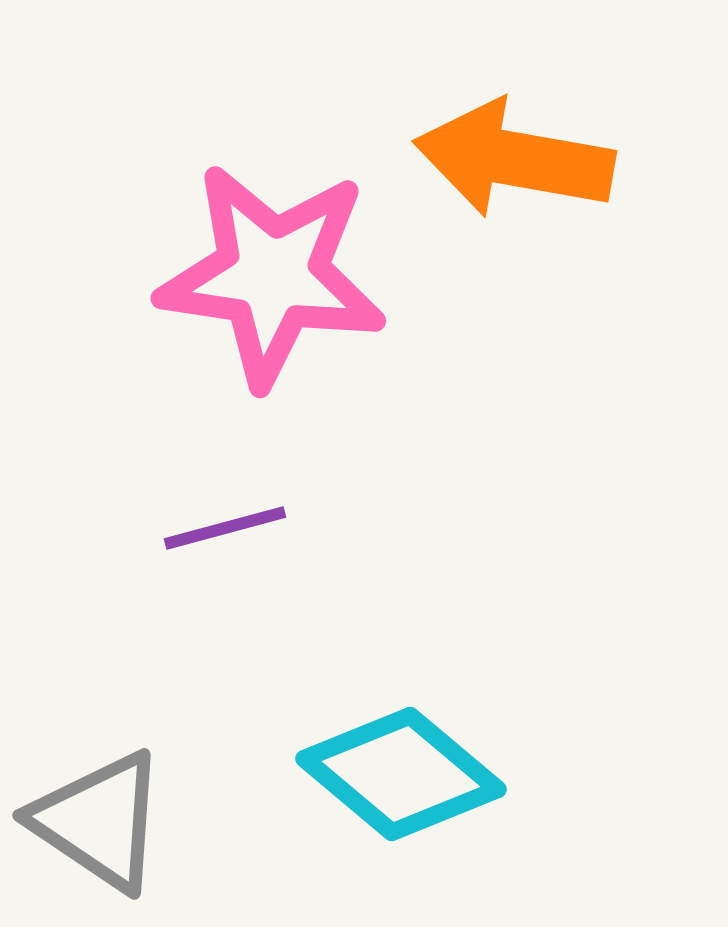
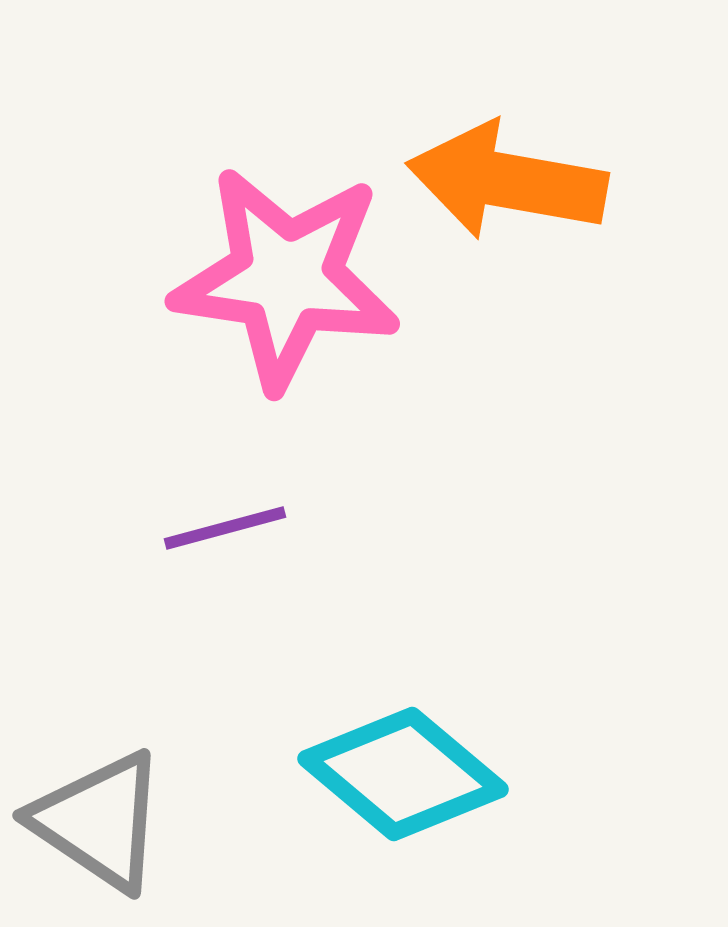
orange arrow: moved 7 px left, 22 px down
pink star: moved 14 px right, 3 px down
cyan diamond: moved 2 px right
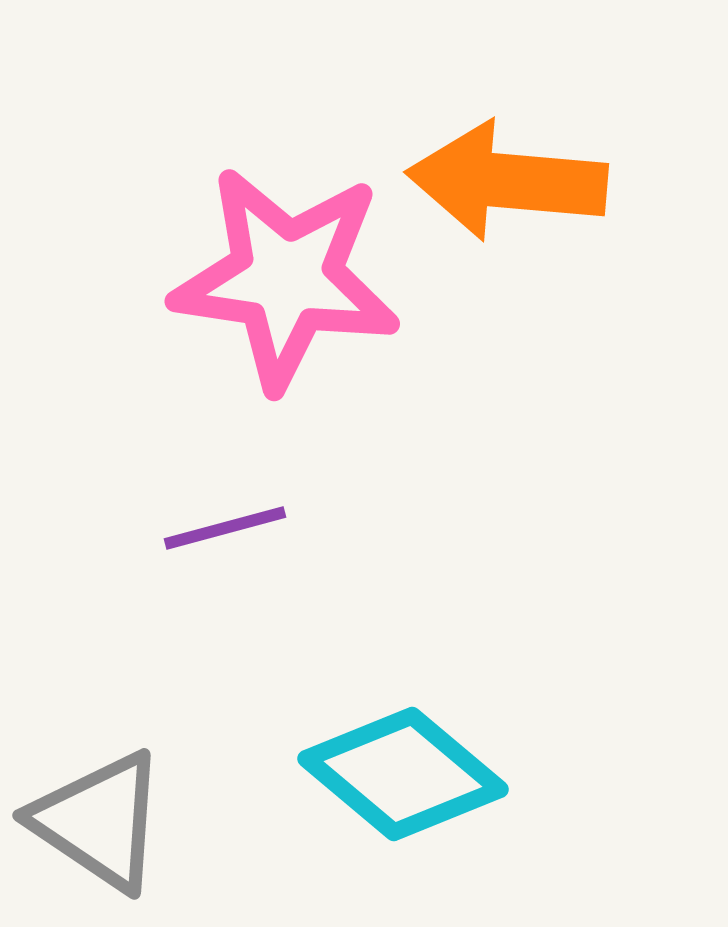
orange arrow: rotated 5 degrees counterclockwise
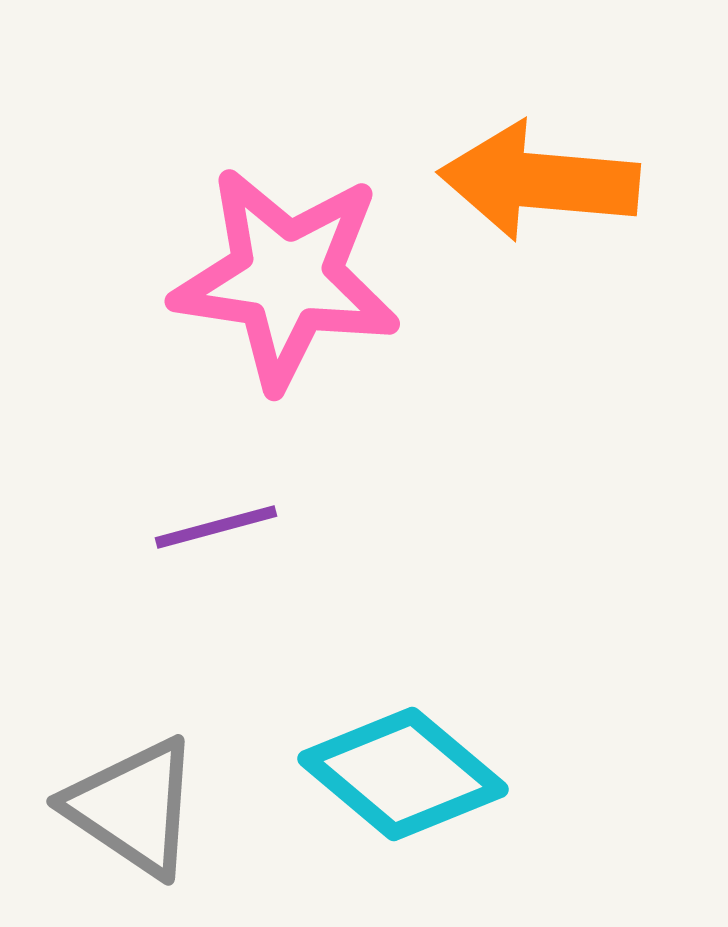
orange arrow: moved 32 px right
purple line: moved 9 px left, 1 px up
gray triangle: moved 34 px right, 14 px up
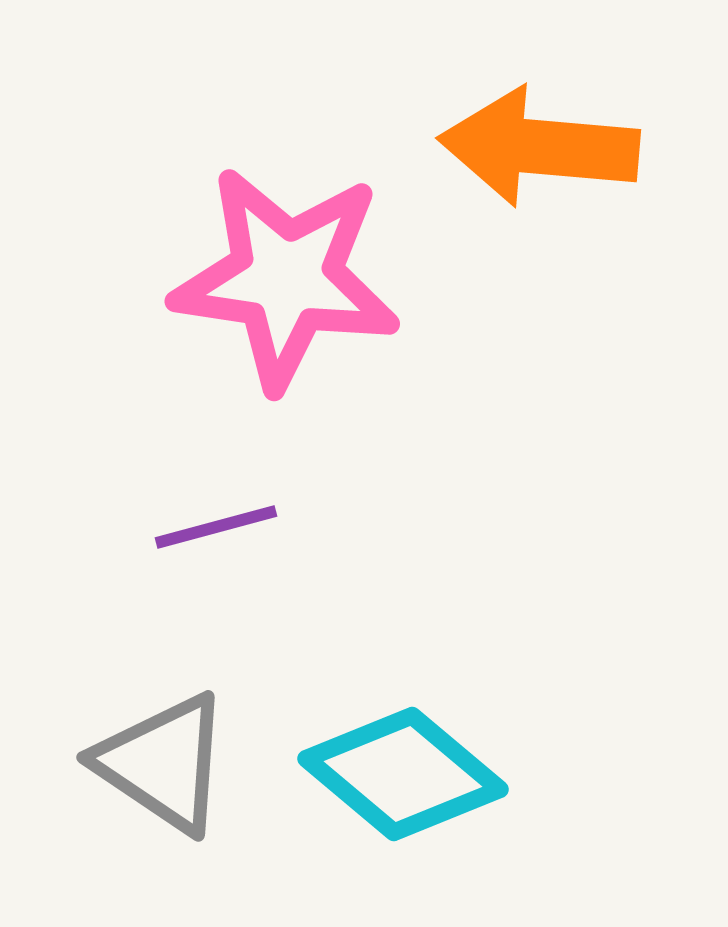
orange arrow: moved 34 px up
gray triangle: moved 30 px right, 44 px up
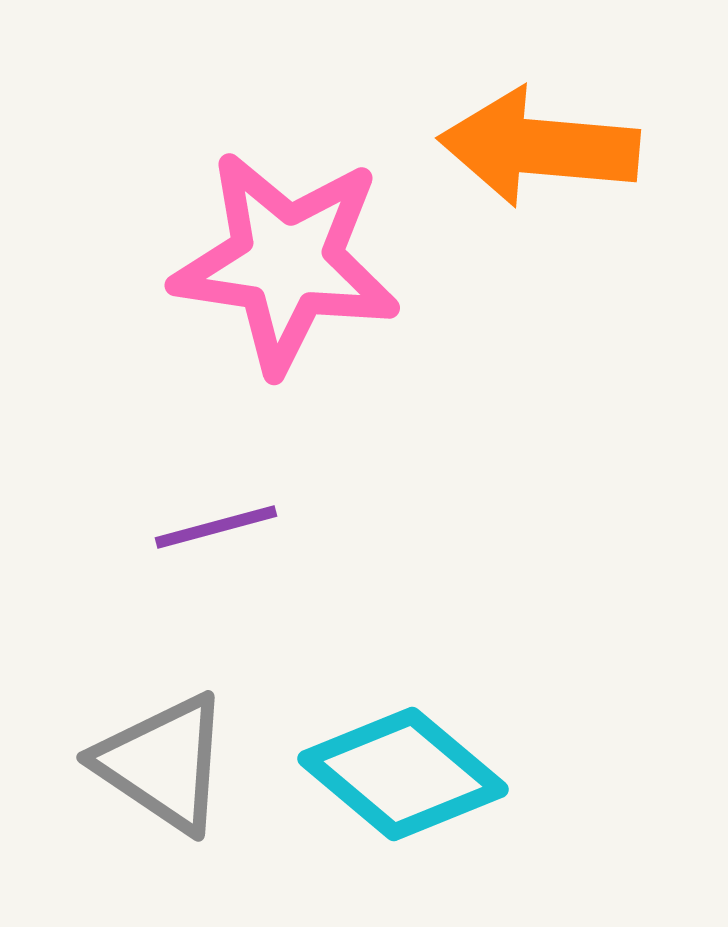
pink star: moved 16 px up
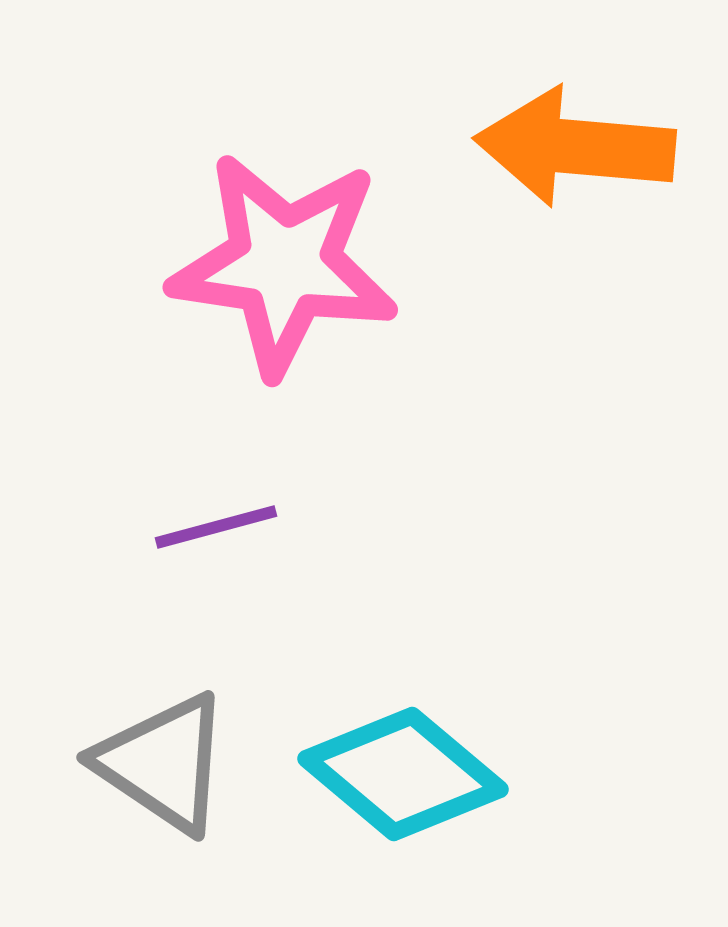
orange arrow: moved 36 px right
pink star: moved 2 px left, 2 px down
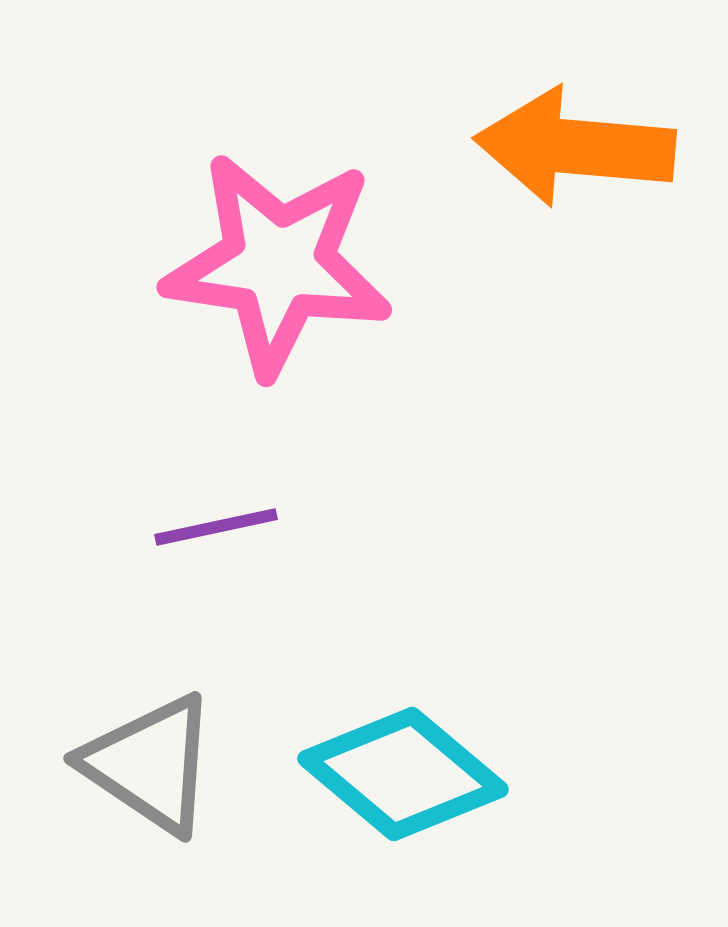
pink star: moved 6 px left
purple line: rotated 3 degrees clockwise
gray triangle: moved 13 px left, 1 px down
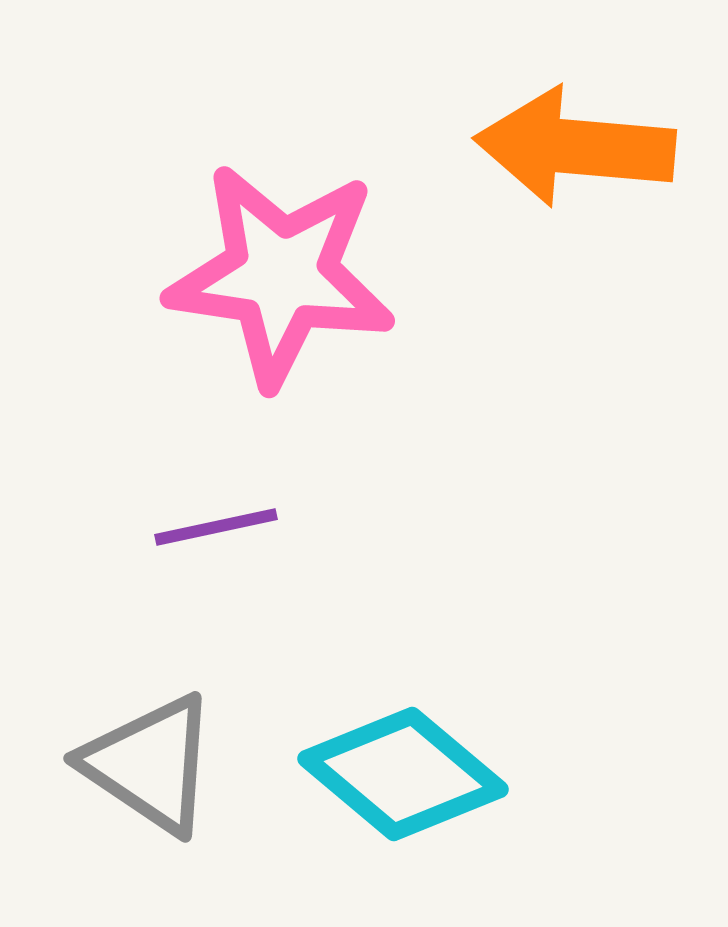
pink star: moved 3 px right, 11 px down
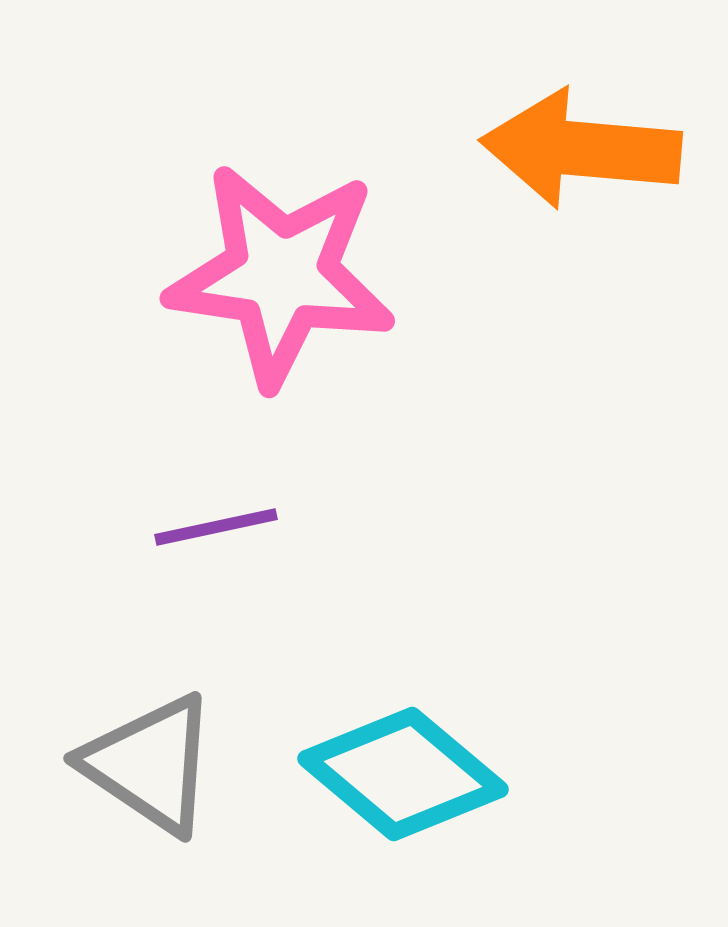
orange arrow: moved 6 px right, 2 px down
